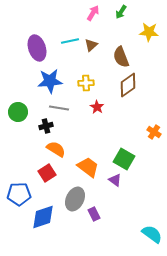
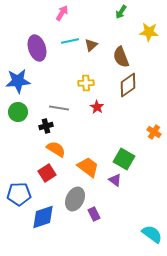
pink arrow: moved 31 px left
blue star: moved 32 px left
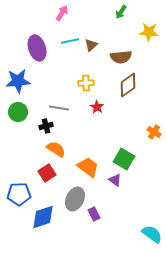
brown semicircle: rotated 75 degrees counterclockwise
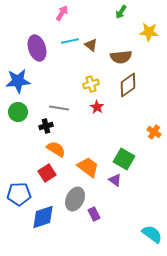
brown triangle: rotated 40 degrees counterclockwise
yellow cross: moved 5 px right, 1 px down; rotated 14 degrees counterclockwise
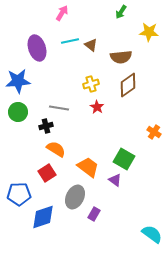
gray ellipse: moved 2 px up
purple rectangle: rotated 56 degrees clockwise
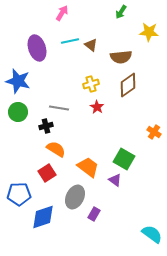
blue star: rotated 20 degrees clockwise
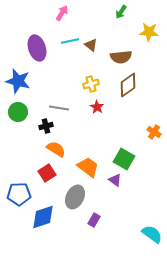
purple rectangle: moved 6 px down
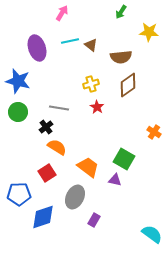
black cross: moved 1 px down; rotated 24 degrees counterclockwise
orange semicircle: moved 1 px right, 2 px up
purple triangle: rotated 24 degrees counterclockwise
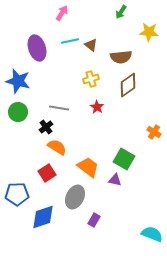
yellow cross: moved 5 px up
blue pentagon: moved 2 px left
cyan semicircle: rotated 15 degrees counterclockwise
